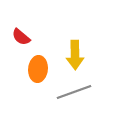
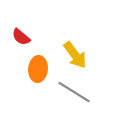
yellow arrow: rotated 36 degrees counterclockwise
gray line: rotated 52 degrees clockwise
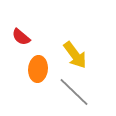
gray line: rotated 12 degrees clockwise
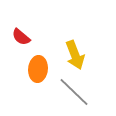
yellow arrow: rotated 16 degrees clockwise
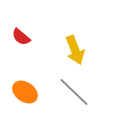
yellow arrow: moved 5 px up
orange ellipse: moved 13 px left, 23 px down; rotated 60 degrees counterclockwise
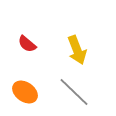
red semicircle: moved 6 px right, 7 px down
yellow arrow: moved 2 px right
